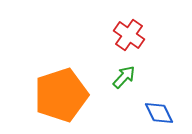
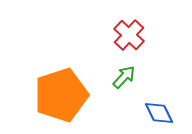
red cross: rotated 8 degrees clockwise
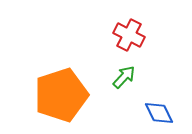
red cross: rotated 16 degrees counterclockwise
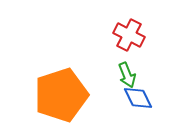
green arrow: moved 3 px right, 2 px up; rotated 115 degrees clockwise
blue diamond: moved 21 px left, 15 px up
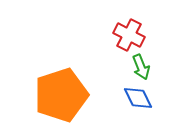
green arrow: moved 14 px right, 8 px up
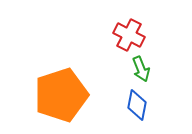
green arrow: moved 2 px down
blue diamond: moved 1 px left, 7 px down; rotated 36 degrees clockwise
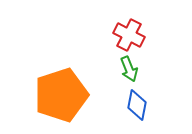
green arrow: moved 12 px left
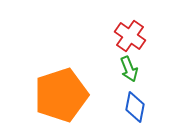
red cross: moved 1 px right, 1 px down; rotated 8 degrees clockwise
blue diamond: moved 2 px left, 2 px down
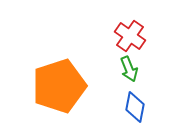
orange pentagon: moved 2 px left, 9 px up
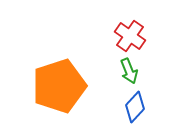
green arrow: moved 2 px down
blue diamond: rotated 32 degrees clockwise
